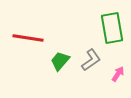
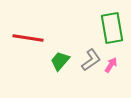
pink arrow: moved 7 px left, 9 px up
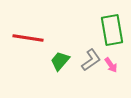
green rectangle: moved 2 px down
pink arrow: rotated 112 degrees clockwise
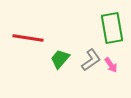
green rectangle: moved 2 px up
green trapezoid: moved 2 px up
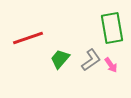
red line: rotated 28 degrees counterclockwise
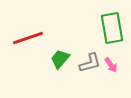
gray L-shape: moved 1 px left, 3 px down; rotated 20 degrees clockwise
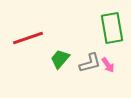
pink arrow: moved 3 px left
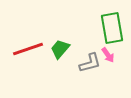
red line: moved 11 px down
green trapezoid: moved 10 px up
pink arrow: moved 10 px up
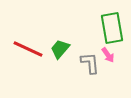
red line: rotated 44 degrees clockwise
gray L-shape: rotated 80 degrees counterclockwise
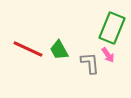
green rectangle: rotated 32 degrees clockwise
green trapezoid: moved 1 px left, 1 px down; rotated 70 degrees counterclockwise
